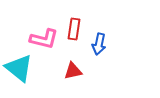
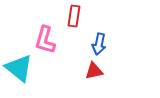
red rectangle: moved 13 px up
pink L-shape: moved 1 px right, 1 px down; rotated 92 degrees clockwise
red triangle: moved 21 px right
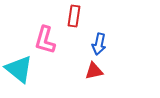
cyan triangle: moved 1 px down
